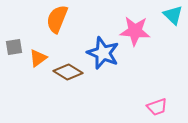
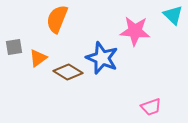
blue star: moved 1 px left, 5 px down
pink trapezoid: moved 6 px left
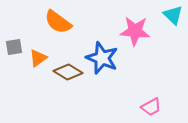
orange semicircle: moved 1 px right, 3 px down; rotated 76 degrees counterclockwise
pink trapezoid: rotated 10 degrees counterclockwise
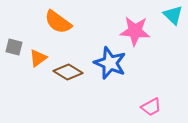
gray square: rotated 24 degrees clockwise
blue star: moved 8 px right, 5 px down
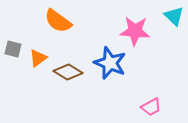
cyan triangle: moved 1 px right, 1 px down
orange semicircle: moved 1 px up
gray square: moved 1 px left, 2 px down
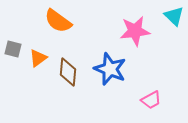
pink star: rotated 12 degrees counterclockwise
blue star: moved 6 px down
brown diamond: rotated 64 degrees clockwise
pink trapezoid: moved 7 px up
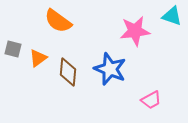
cyan triangle: moved 2 px left; rotated 25 degrees counterclockwise
